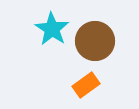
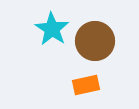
orange rectangle: rotated 24 degrees clockwise
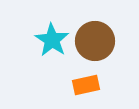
cyan star: moved 11 px down
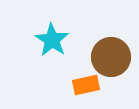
brown circle: moved 16 px right, 16 px down
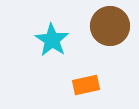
brown circle: moved 1 px left, 31 px up
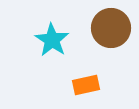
brown circle: moved 1 px right, 2 px down
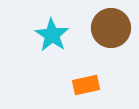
cyan star: moved 5 px up
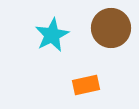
cyan star: rotated 12 degrees clockwise
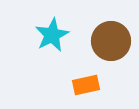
brown circle: moved 13 px down
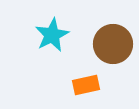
brown circle: moved 2 px right, 3 px down
